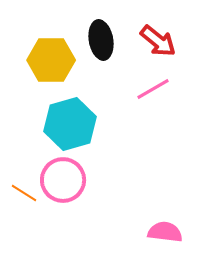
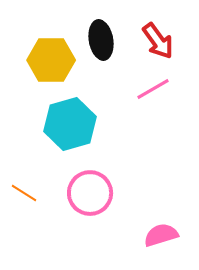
red arrow: rotated 15 degrees clockwise
pink circle: moved 27 px right, 13 px down
pink semicircle: moved 4 px left, 3 px down; rotated 24 degrees counterclockwise
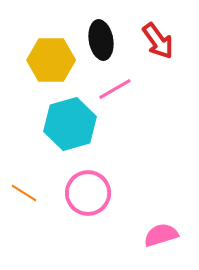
pink line: moved 38 px left
pink circle: moved 2 px left
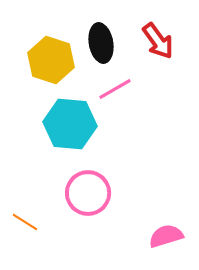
black ellipse: moved 3 px down
yellow hexagon: rotated 18 degrees clockwise
cyan hexagon: rotated 21 degrees clockwise
orange line: moved 1 px right, 29 px down
pink semicircle: moved 5 px right, 1 px down
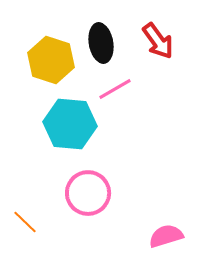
orange line: rotated 12 degrees clockwise
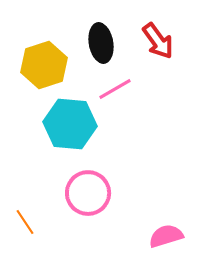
yellow hexagon: moved 7 px left, 5 px down; rotated 24 degrees clockwise
orange line: rotated 12 degrees clockwise
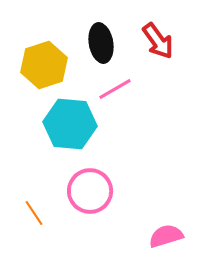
pink circle: moved 2 px right, 2 px up
orange line: moved 9 px right, 9 px up
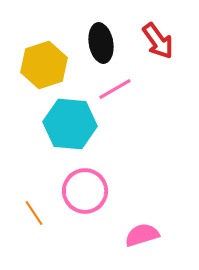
pink circle: moved 5 px left
pink semicircle: moved 24 px left, 1 px up
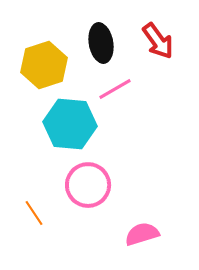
pink circle: moved 3 px right, 6 px up
pink semicircle: moved 1 px up
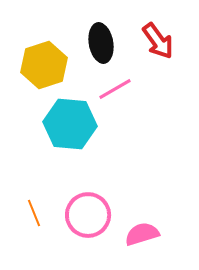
pink circle: moved 30 px down
orange line: rotated 12 degrees clockwise
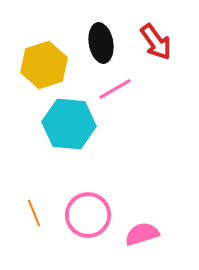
red arrow: moved 2 px left, 1 px down
cyan hexagon: moved 1 px left
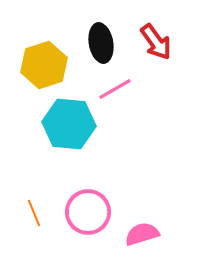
pink circle: moved 3 px up
